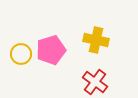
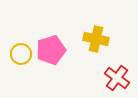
yellow cross: moved 1 px up
red cross: moved 22 px right, 4 px up
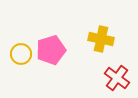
yellow cross: moved 5 px right
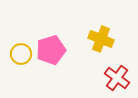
yellow cross: rotated 10 degrees clockwise
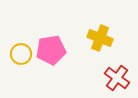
yellow cross: moved 1 px left, 1 px up
pink pentagon: rotated 8 degrees clockwise
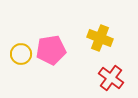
red cross: moved 6 px left
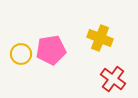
red cross: moved 2 px right, 1 px down
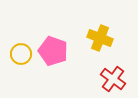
pink pentagon: moved 2 px right, 1 px down; rotated 28 degrees clockwise
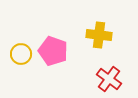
yellow cross: moved 1 px left, 3 px up; rotated 15 degrees counterclockwise
red cross: moved 4 px left
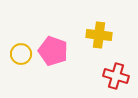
red cross: moved 7 px right, 3 px up; rotated 20 degrees counterclockwise
